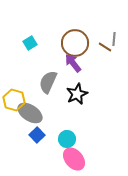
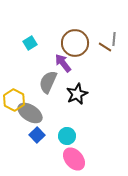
purple arrow: moved 10 px left
yellow hexagon: rotated 10 degrees clockwise
cyan circle: moved 3 px up
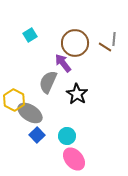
cyan square: moved 8 px up
black star: rotated 15 degrees counterclockwise
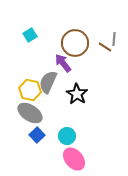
yellow hexagon: moved 16 px right, 10 px up; rotated 15 degrees counterclockwise
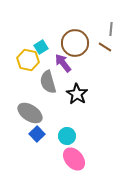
cyan square: moved 11 px right, 12 px down
gray line: moved 3 px left, 10 px up
gray semicircle: rotated 40 degrees counterclockwise
yellow hexagon: moved 2 px left, 30 px up
blue square: moved 1 px up
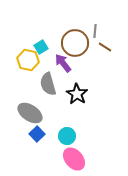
gray line: moved 16 px left, 2 px down
gray semicircle: moved 2 px down
